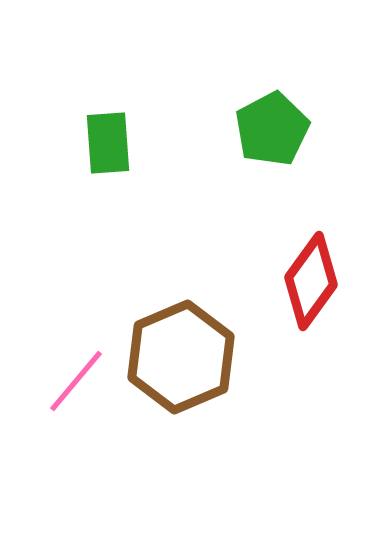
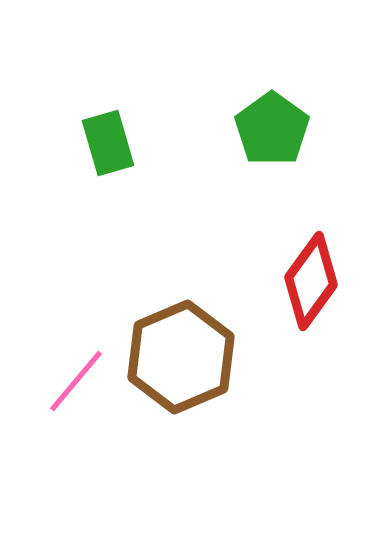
green pentagon: rotated 8 degrees counterclockwise
green rectangle: rotated 12 degrees counterclockwise
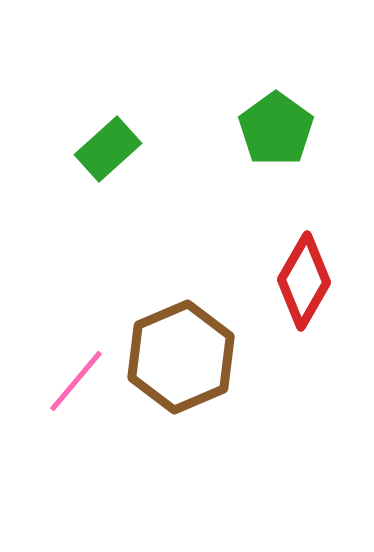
green pentagon: moved 4 px right
green rectangle: moved 6 px down; rotated 64 degrees clockwise
red diamond: moved 7 px left; rotated 6 degrees counterclockwise
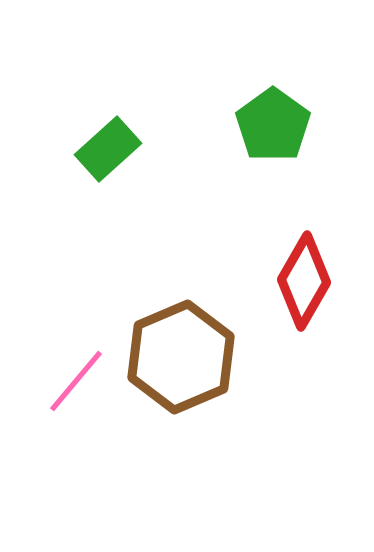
green pentagon: moved 3 px left, 4 px up
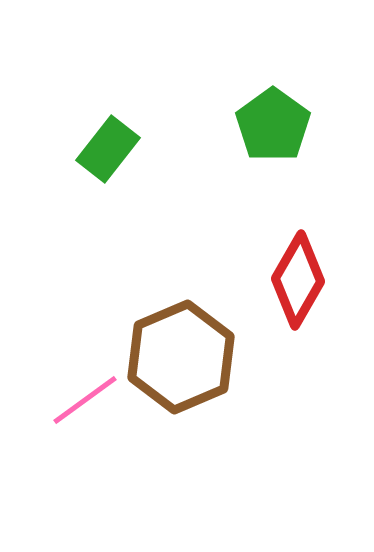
green rectangle: rotated 10 degrees counterclockwise
red diamond: moved 6 px left, 1 px up
pink line: moved 9 px right, 19 px down; rotated 14 degrees clockwise
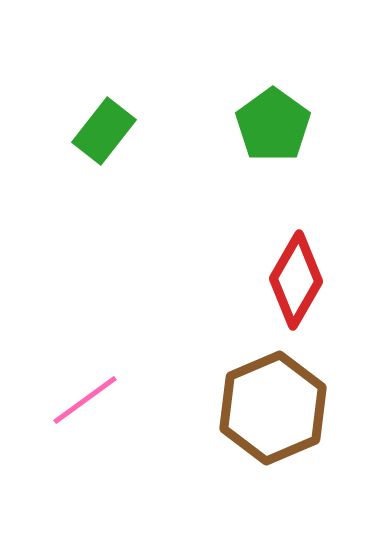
green rectangle: moved 4 px left, 18 px up
red diamond: moved 2 px left
brown hexagon: moved 92 px right, 51 px down
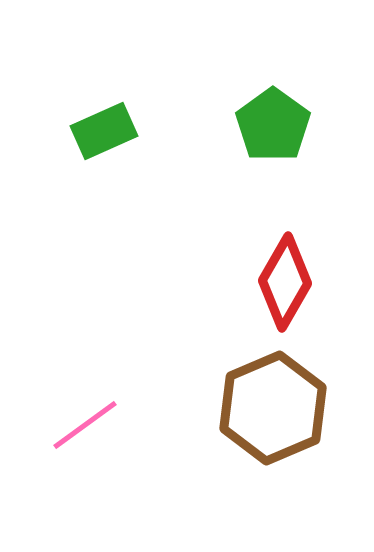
green rectangle: rotated 28 degrees clockwise
red diamond: moved 11 px left, 2 px down
pink line: moved 25 px down
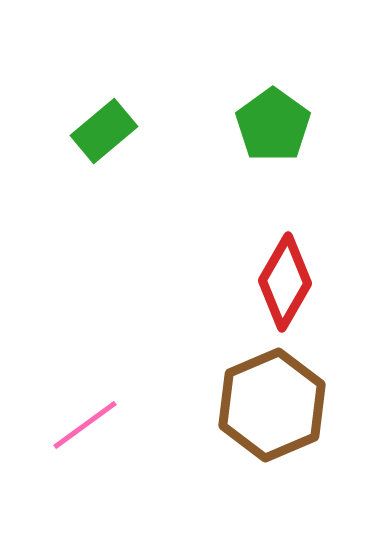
green rectangle: rotated 16 degrees counterclockwise
brown hexagon: moved 1 px left, 3 px up
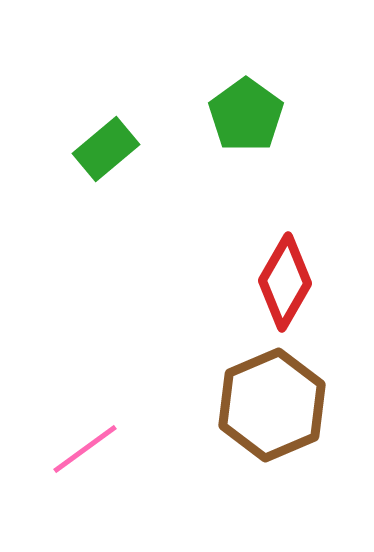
green pentagon: moved 27 px left, 10 px up
green rectangle: moved 2 px right, 18 px down
pink line: moved 24 px down
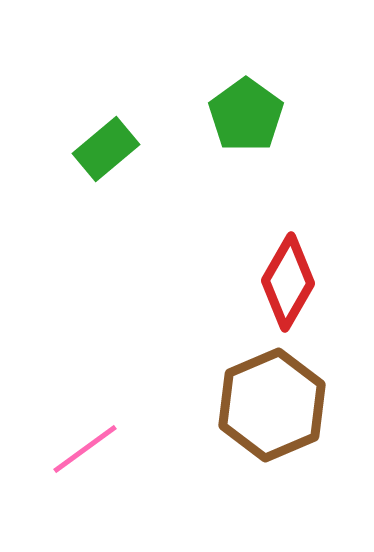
red diamond: moved 3 px right
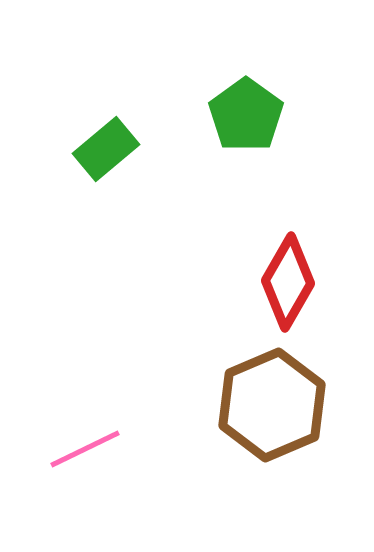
pink line: rotated 10 degrees clockwise
